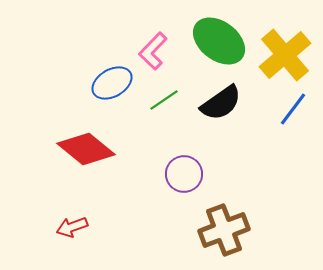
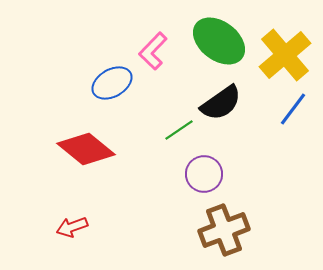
green line: moved 15 px right, 30 px down
purple circle: moved 20 px right
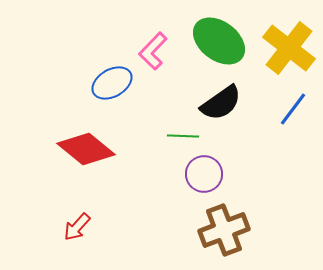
yellow cross: moved 4 px right, 7 px up; rotated 12 degrees counterclockwise
green line: moved 4 px right, 6 px down; rotated 36 degrees clockwise
red arrow: moved 5 px right; rotated 28 degrees counterclockwise
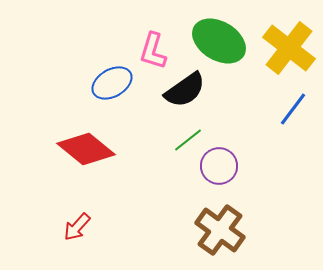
green ellipse: rotated 6 degrees counterclockwise
pink L-shape: rotated 27 degrees counterclockwise
black semicircle: moved 36 px left, 13 px up
green line: moved 5 px right, 4 px down; rotated 40 degrees counterclockwise
purple circle: moved 15 px right, 8 px up
brown cross: moved 4 px left; rotated 33 degrees counterclockwise
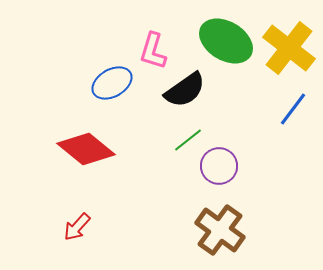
green ellipse: moved 7 px right
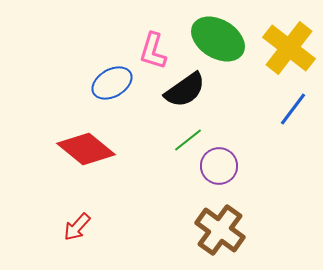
green ellipse: moved 8 px left, 2 px up
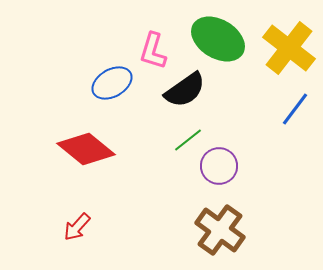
blue line: moved 2 px right
